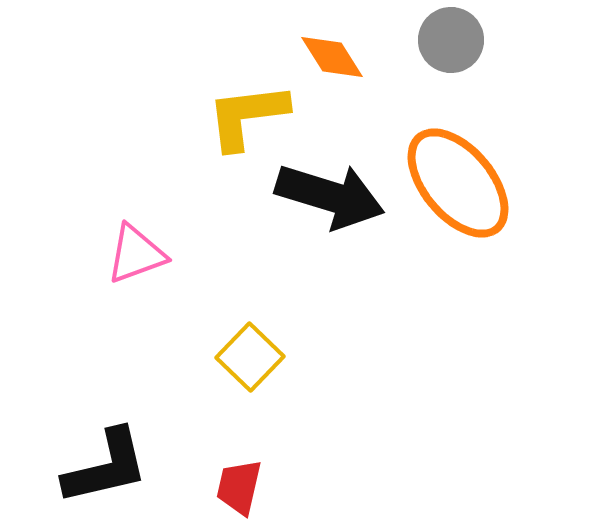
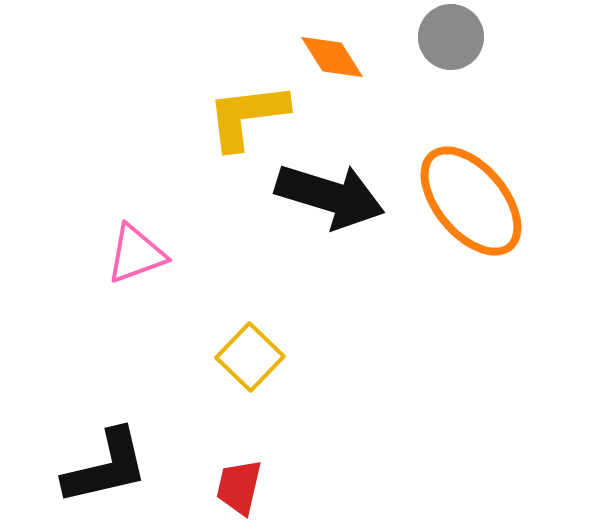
gray circle: moved 3 px up
orange ellipse: moved 13 px right, 18 px down
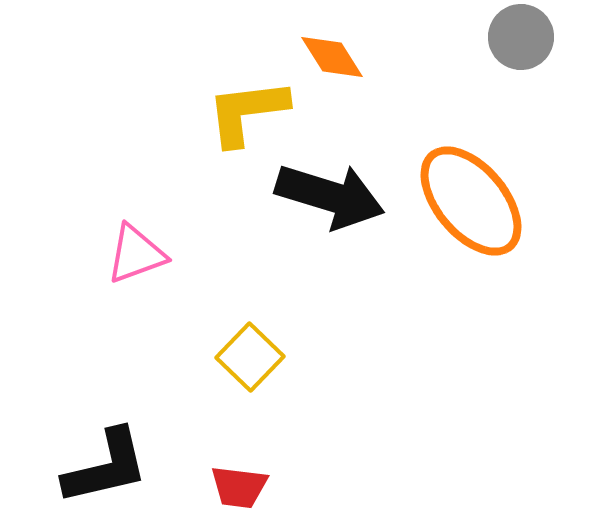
gray circle: moved 70 px right
yellow L-shape: moved 4 px up
red trapezoid: rotated 96 degrees counterclockwise
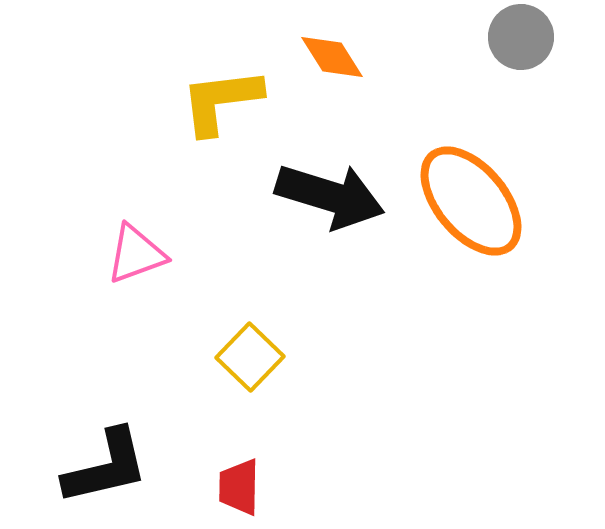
yellow L-shape: moved 26 px left, 11 px up
red trapezoid: rotated 84 degrees clockwise
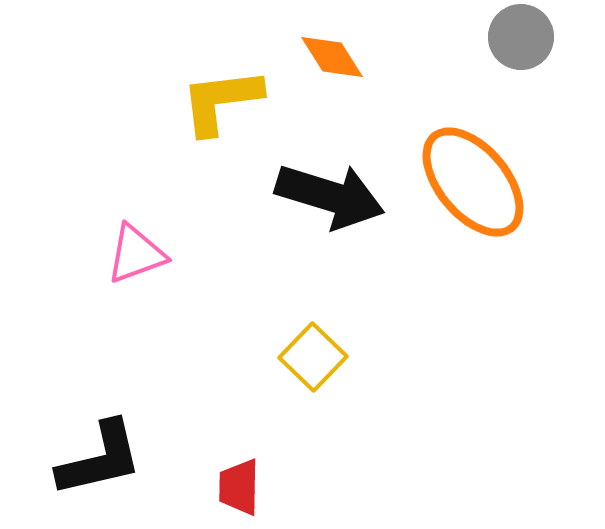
orange ellipse: moved 2 px right, 19 px up
yellow square: moved 63 px right
black L-shape: moved 6 px left, 8 px up
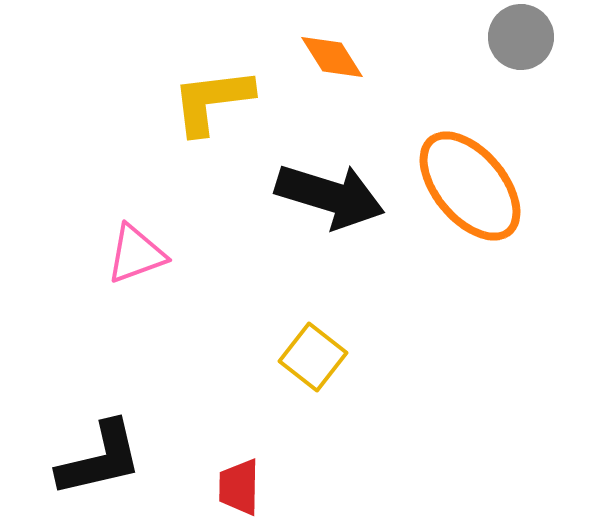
yellow L-shape: moved 9 px left
orange ellipse: moved 3 px left, 4 px down
yellow square: rotated 6 degrees counterclockwise
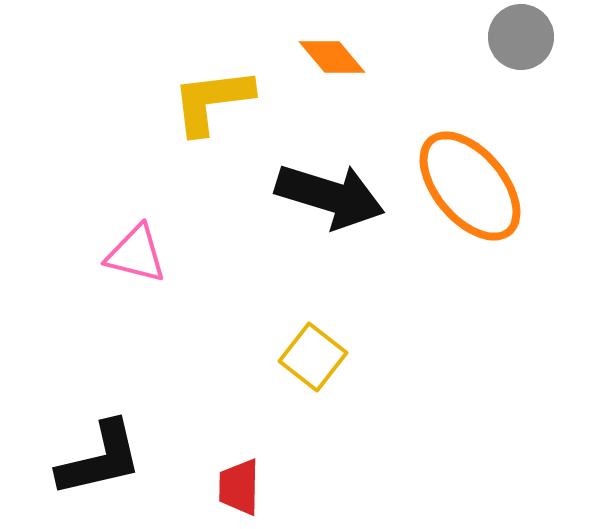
orange diamond: rotated 8 degrees counterclockwise
pink triangle: rotated 34 degrees clockwise
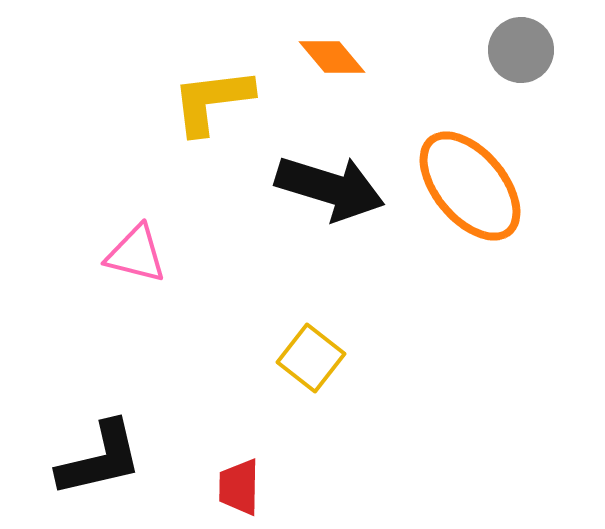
gray circle: moved 13 px down
black arrow: moved 8 px up
yellow square: moved 2 px left, 1 px down
